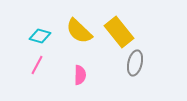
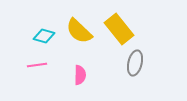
yellow rectangle: moved 3 px up
cyan diamond: moved 4 px right
pink line: rotated 54 degrees clockwise
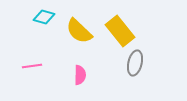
yellow rectangle: moved 1 px right, 2 px down
cyan diamond: moved 19 px up
pink line: moved 5 px left, 1 px down
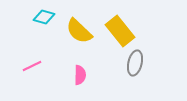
pink line: rotated 18 degrees counterclockwise
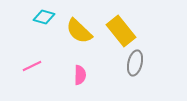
yellow rectangle: moved 1 px right
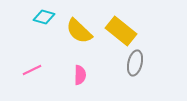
yellow rectangle: rotated 12 degrees counterclockwise
pink line: moved 4 px down
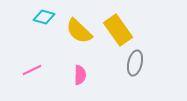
yellow rectangle: moved 3 px left, 1 px up; rotated 16 degrees clockwise
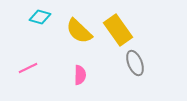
cyan diamond: moved 4 px left
gray ellipse: rotated 35 degrees counterclockwise
pink line: moved 4 px left, 2 px up
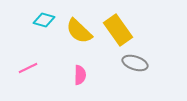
cyan diamond: moved 4 px right, 3 px down
gray ellipse: rotated 50 degrees counterclockwise
